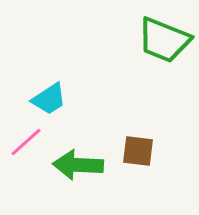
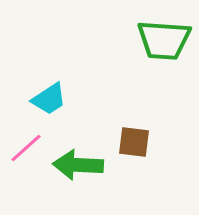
green trapezoid: rotated 18 degrees counterclockwise
pink line: moved 6 px down
brown square: moved 4 px left, 9 px up
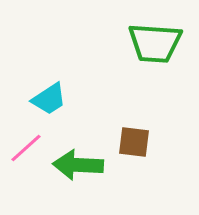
green trapezoid: moved 9 px left, 3 px down
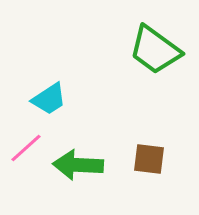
green trapezoid: moved 7 px down; rotated 32 degrees clockwise
brown square: moved 15 px right, 17 px down
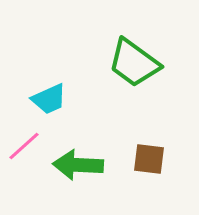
green trapezoid: moved 21 px left, 13 px down
cyan trapezoid: rotated 9 degrees clockwise
pink line: moved 2 px left, 2 px up
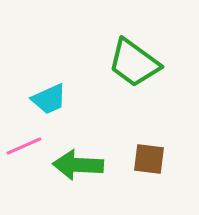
pink line: rotated 18 degrees clockwise
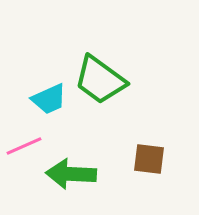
green trapezoid: moved 34 px left, 17 px down
green arrow: moved 7 px left, 9 px down
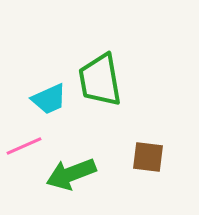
green trapezoid: rotated 44 degrees clockwise
brown square: moved 1 px left, 2 px up
green arrow: rotated 24 degrees counterclockwise
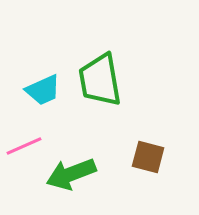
cyan trapezoid: moved 6 px left, 9 px up
brown square: rotated 8 degrees clockwise
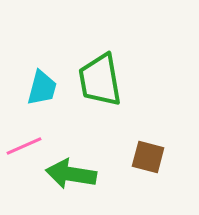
cyan trapezoid: moved 1 px left, 2 px up; rotated 51 degrees counterclockwise
green arrow: rotated 30 degrees clockwise
